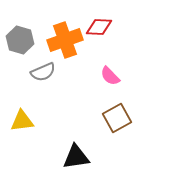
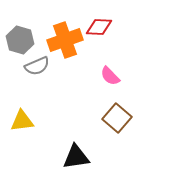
gray semicircle: moved 6 px left, 6 px up
brown square: rotated 20 degrees counterclockwise
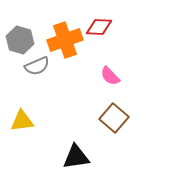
brown square: moved 3 px left
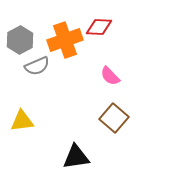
gray hexagon: rotated 16 degrees clockwise
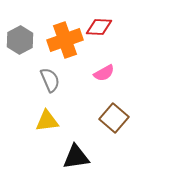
gray semicircle: moved 13 px right, 14 px down; rotated 90 degrees counterclockwise
pink semicircle: moved 6 px left, 3 px up; rotated 75 degrees counterclockwise
yellow triangle: moved 25 px right
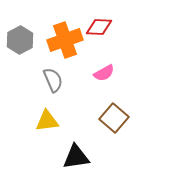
gray semicircle: moved 3 px right
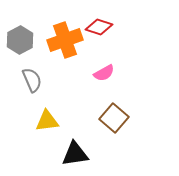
red diamond: rotated 16 degrees clockwise
gray semicircle: moved 21 px left
black triangle: moved 1 px left, 3 px up
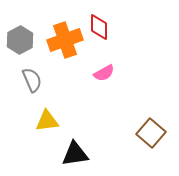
red diamond: rotated 72 degrees clockwise
brown square: moved 37 px right, 15 px down
